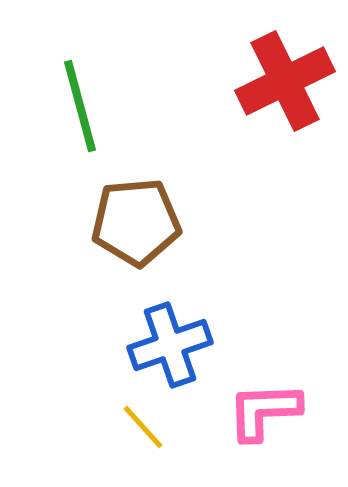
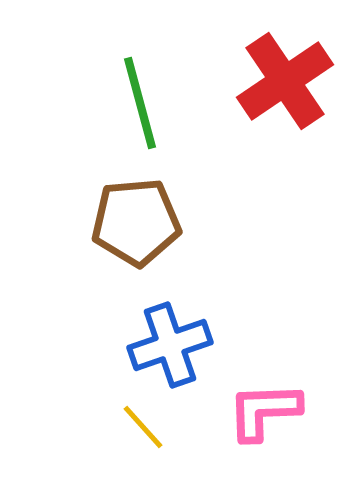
red cross: rotated 8 degrees counterclockwise
green line: moved 60 px right, 3 px up
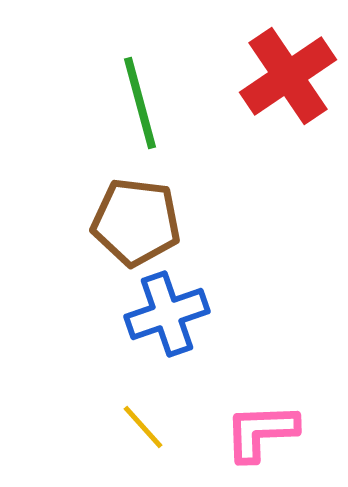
red cross: moved 3 px right, 5 px up
brown pentagon: rotated 12 degrees clockwise
blue cross: moved 3 px left, 31 px up
pink L-shape: moved 3 px left, 21 px down
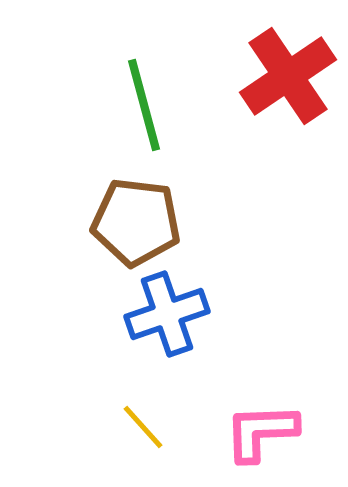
green line: moved 4 px right, 2 px down
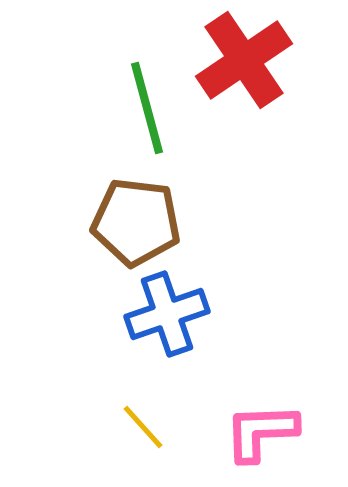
red cross: moved 44 px left, 16 px up
green line: moved 3 px right, 3 px down
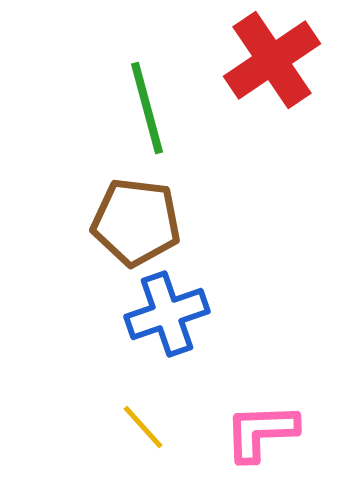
red cross: moved 28 px right
